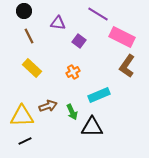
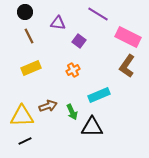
black circle: moved 1 px right, 1 px down
pink rectangle: moved 6 px right
yellow rectangle: moved 1 px left; rotated 66 degrees counterclockwise
orange cross: moved 2 px up
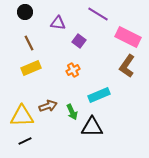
brown line: moved 7 px down
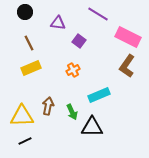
brown arrow: rotated 60 degrees counterclockwise
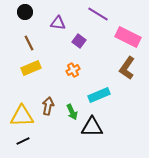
brown L-shape: moved 2 px down
black line: moved 2 px left
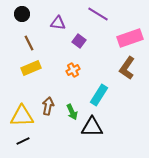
black circle: moved 3 px left, 2 px down
pink rectangle: moved 2 px right, 1 px down; rotated 45 degrees counterclockwise
cyan rectangle: rotated 35 degrees counterclockwise
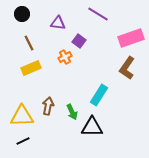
pink rectangle: moved 1 px right
orange cross: moved 8 px left, 13 px up
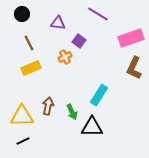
brown L-shape: moved 7 px right; rotated 10 degrees counterclockwise
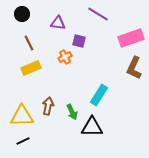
purple square: rotated 24 degrees counterclockwise
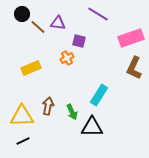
brown line: moved 9 px right, 16 px up; rotated 21 degrees counterclockwise
orange cross: moved 2 px right, 1 px down
